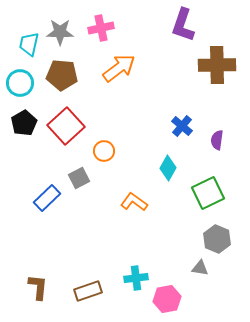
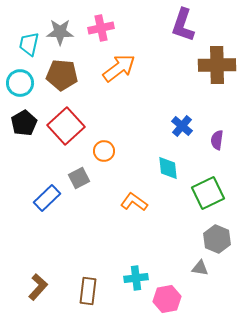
cyan diamond: rotated 35 degrees counterclockwise
brown L-shape: rotated 36 degrees clockwise
brown rectangle: rotated 64 degrees counterclockwise
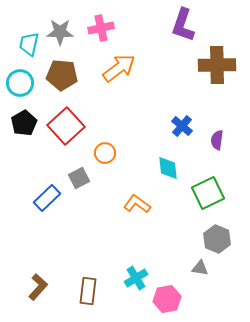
orange circle: moved 1 px right, 2 px down
orange L-shape: moved 3 px right, 2 px down
cyan cross: rotated 25 degrees counterclockwise
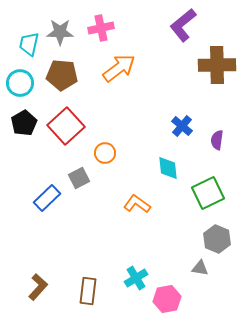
purple L-shape: rotated 32 degrees clockwise
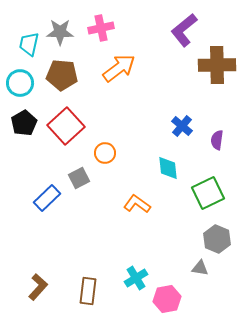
purple L-shape: moved 1 px right, 5 px down
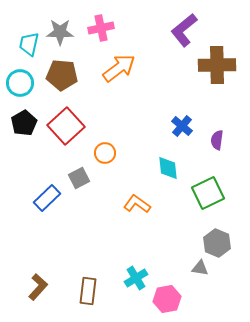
gray hexagon: moved 4 px down
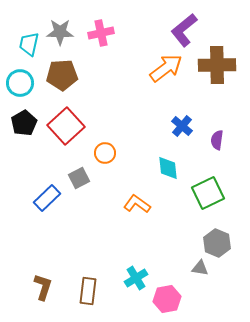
pink cross: moved 5 px down
orange arrow: moved 47 px right
brown pentagon: rotated 8 degrees counterclockwise
brown L-shape: moved 5 px right; rotated 24 degrees counterclockwise
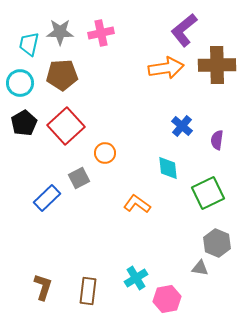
orange arrow: rotated 28 degrees clockwise
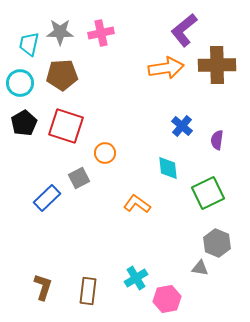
red square: rotated 30 degrees counterclockwise
